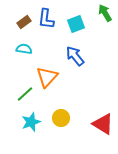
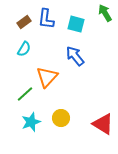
cyan square: rotated 36 degrees clockwise
cyan semicircle: rotated 112 degrees clockwise
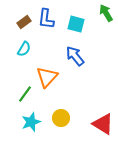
green arrow: moved 1 px right
green line: rotated 12 degrees counterclockwise
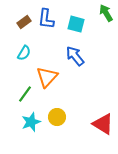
cyan semicircle: moved 4 px down
yellow circle: moved 4 px left, 1 px up
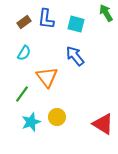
orange triangle: rotated 20 degrees counterclockwise
green line: moved 3 px left
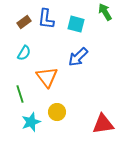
green arrow: moved 1 px left, 1 px up
blue arrow: moved 3 px right, 1 px down; rotated 95 degrees counterclockwise
green line: moved 2 px left; rotated 54 degrees counterclockwise
yellow circle: moved 5 px up
red triangle: rotated 40 degrees counterclockwise
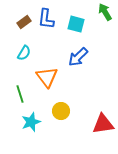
yellow circle: moved 4 px right, 1 px up
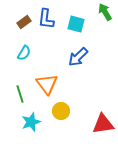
orange triangle: moved 7 px down
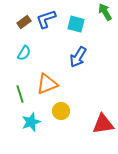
blue L-shape: rotated 65 degrees clockwise
blue arrow: rotated 15 degrees counterclockwise
orange triangle: rotated 45 degrees clockwise
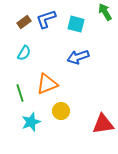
blue arrow: rotated 40 degrees clockwise
green line: moved 1 px up
